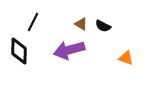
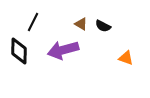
purple arrow: moved 6 px left
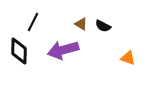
orange triangle: moved 2 px right
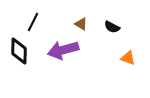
black semicircle: moved 9 px right, 1 px down
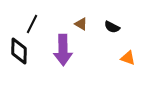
black line: moved 1 px left, 2 px down
purple arrow: rotated 76 degrees counterclockwise
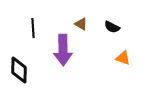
black line: moved 1 px right, 4 px down; rotated 30 degrees counterclockwise
black diamond: moved 19 px down
orange triangle: moved 5 px left
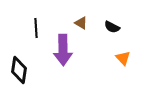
brown triangle: moved 1 px up
black line: moved 3 px right
orange triangle: rotated 28 degrees clockwise
black diamond: rotated 8 degrees clockwise
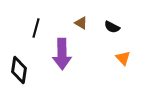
black line: rotated 18 degrees clockwise
purple arrow: moved 1 px left, 4 px down
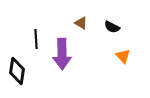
black line: moved 11 px down; rotated 18 degrees counterclockwise
orange triangle: moved 2 px up
black diamond: moved 2 px left, 1 px down
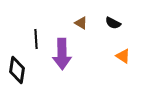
black semicircle: moved 1 px right, 4 px up
orange triangle: rotated 14 degrees counterclockwise
black diamond: moved 1 px up
